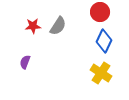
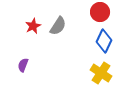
red star: rotated 21 degrees counterclockwise
purple semicircle: moved 2 px left, 3 px down
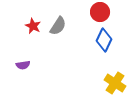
red star: rotated 21 degrees counterclockwise
blue diamond: moved 1 px up
purple semicircle: rotated 120 degrees counterclockwise
yellow cross: moved 14 px right, 10 px down
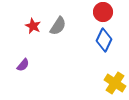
red circle: moved 3 px right
purple semicircle: rotated 40 degrees counterclockwise
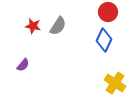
red circle: moved 5 px right
red star: rotated 14 degrees counterclockwise
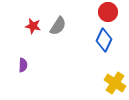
purple semicircle: rotated 40 degrees counterclockwise
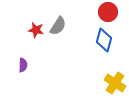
red star: moved 3 px right, 4 px down
blue diamond: rotated 10 degrees counterclockwise
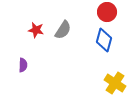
red circle: moved 1 px left
gray semicircle: moved 5 px right, 4 px down
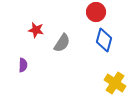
red circle: moved 11 px left
gray semicircle: moved 1 px left, 13 px down
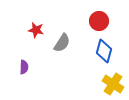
red circle: moved 3 px right, 9 px down
blue diamond: moved 11 px down
purple semicircle: moved 1 px right, 2 px down
yellow cross: moved 2 px left, 1 px down
